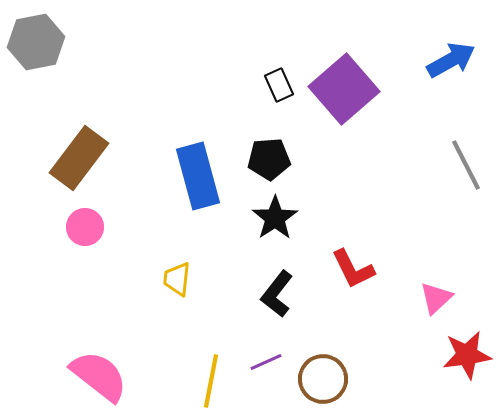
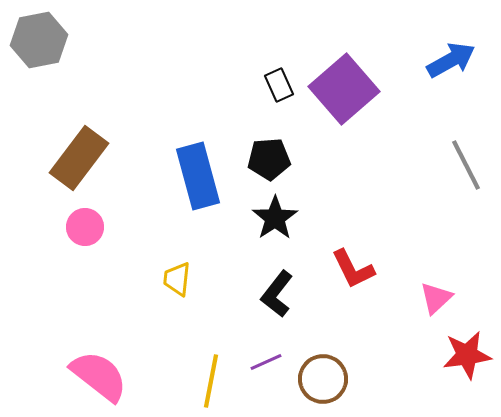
gray hexagon: moved 3 px right, 2 px up
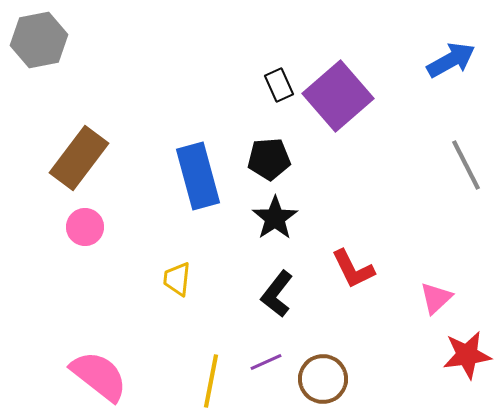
purple square: moved 6 px left, 7 px down
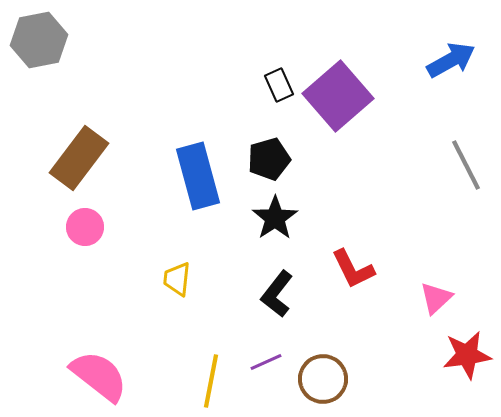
black pentagon: rotated 12 degrees counterclockwise
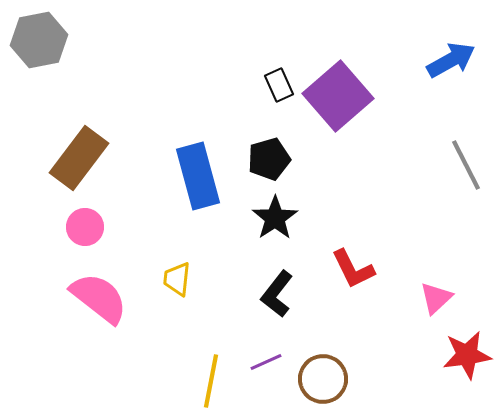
pink semicircle: moved 78 px up
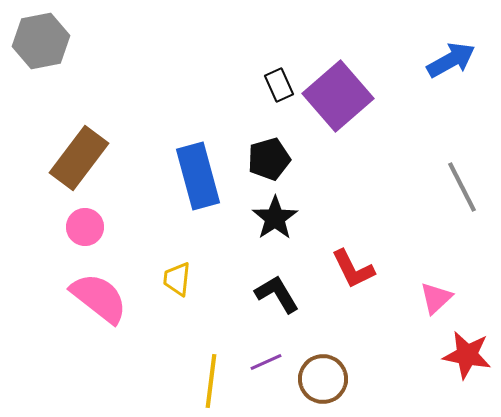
gray hexagon: moved 2 px right, 1 px down
gray line: moved 4 px left, 22 px down
black L-shape: rotated 111 degrees clockwise
red star: rotated 18 degrees clockwise
yellow line: rotated 4 degrees counterclockwise
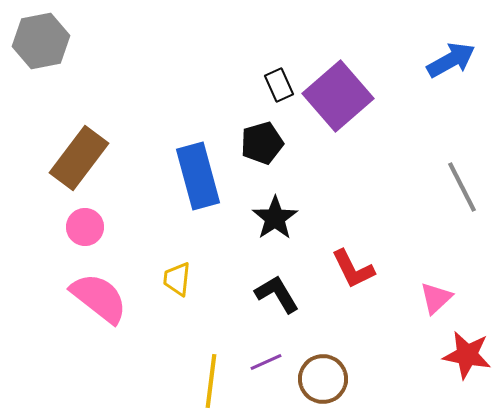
black pentagon: moved 7 px left, 16 px up
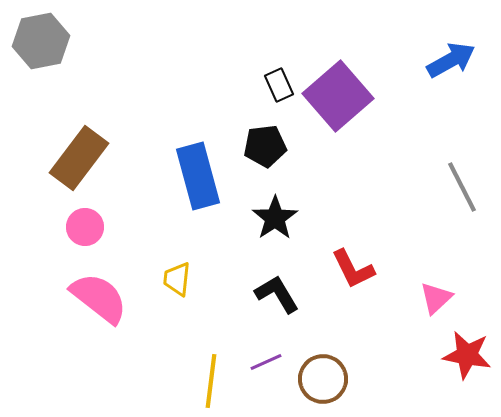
black pentagon: moved 3 px right, 3 px down; rotated 9 degrees clockwise
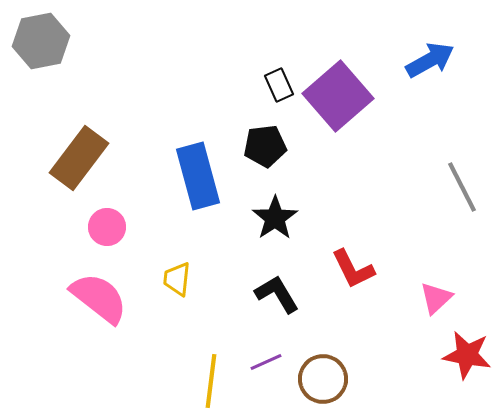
blue arrow: moved 21 px left
pink circle: moved 22 px right
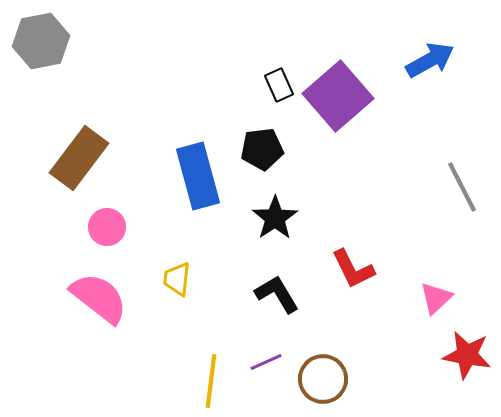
black pentagon: moved 3 px left, 3 px down
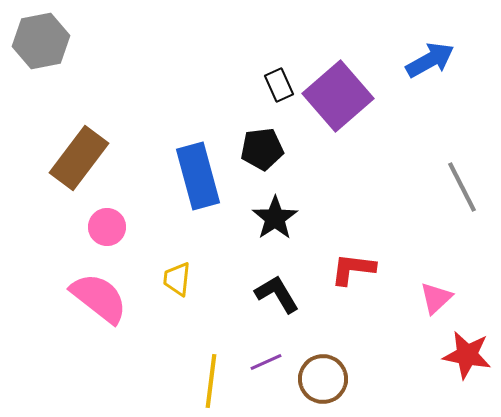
red L-shape: rotated 123 degrees clockwise
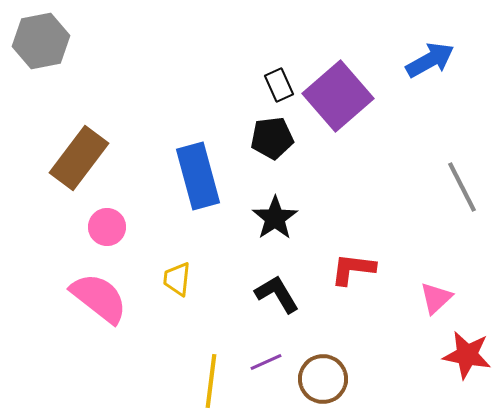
black pentagon: moved 10 px right, 11 px up
